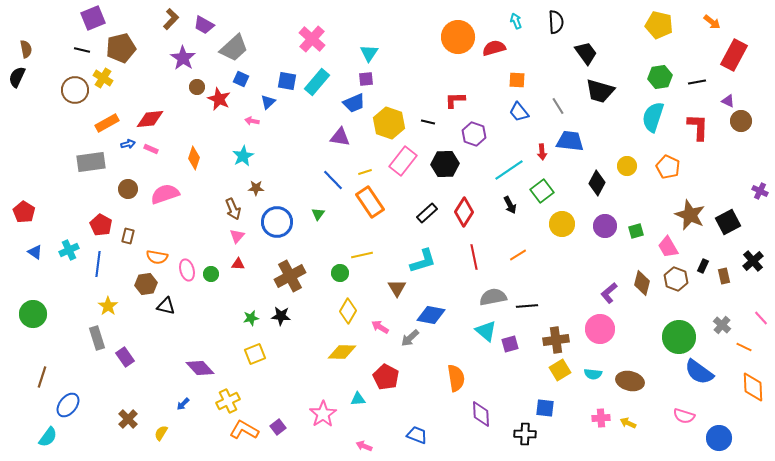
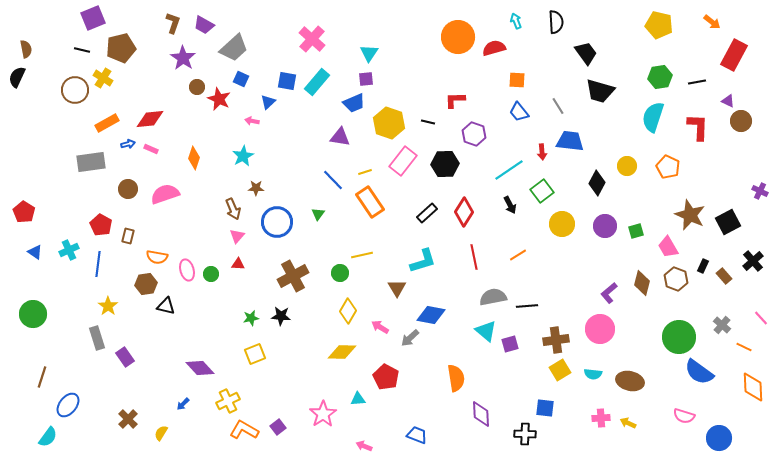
brown L-shape at (171, 19): moved 2 px right, 4 px down; rotated 25 degrees counterclockwise
brown cross at (290, 276): moved 3 px right
brown rectangle at (724, 276): rotated 28 degrees counterclockwise
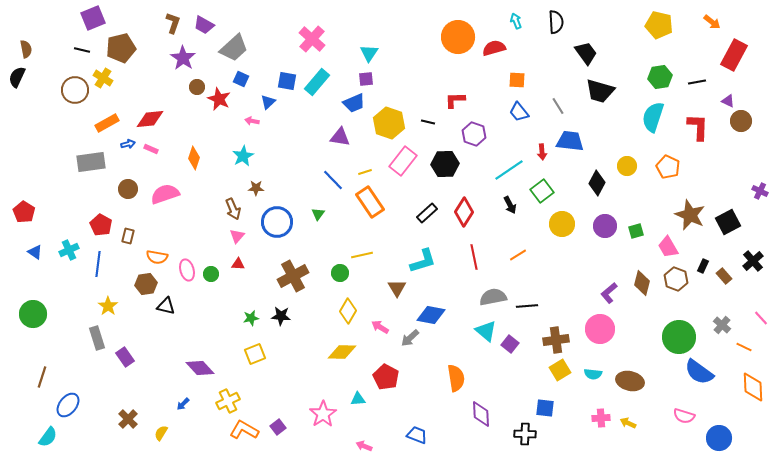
purple square at (510, 344): rotated 36 degrees counterclockwise
